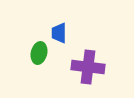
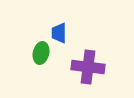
green ellipse: moved 2 px right
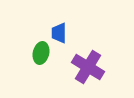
purple cross: rotated 24 degrees clockwise
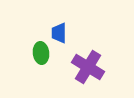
green ellipse: rotated 20 degrees counterclockwise
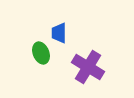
green ellipse: rotated 15 degrees counterclockwise
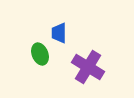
green ellipse: moved 1 px left, 1 px down
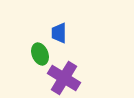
purple cross: moved 24 px left, 11 px down
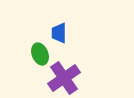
purple cross: rotated 24 degrees clockwise
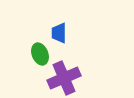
purple cross: rotated 12 degrees clockwise
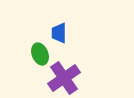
purple cross: rotated 12 degrees counterclockwise
